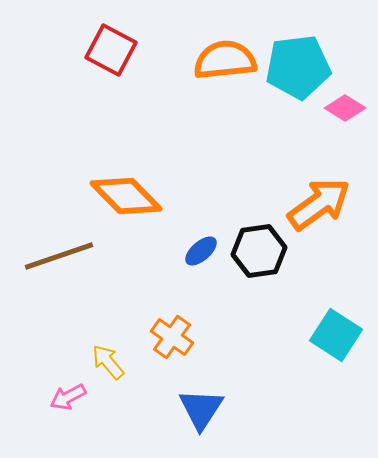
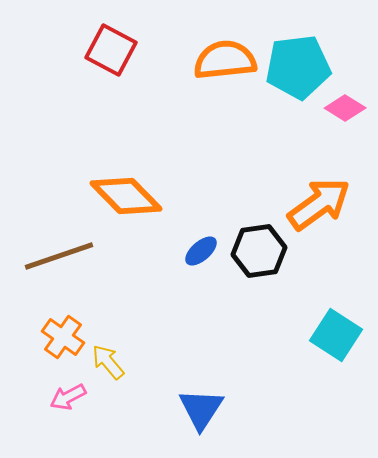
orange cross: moved 109 px left
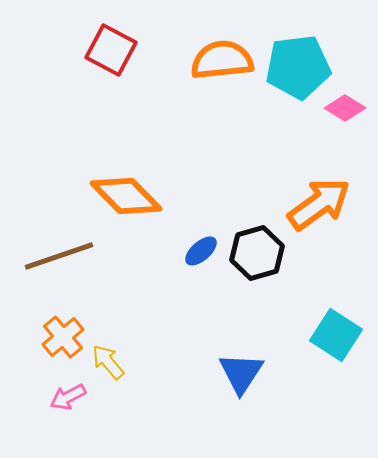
orange semicircle: moved 3 px left
black hexagon: moved 2 px left, 2 px down; rotated 8 degrees counterclockwise
orange cross: rotated 15 degrees clockwise
blue triangle: moved 40 px right, 36 px up
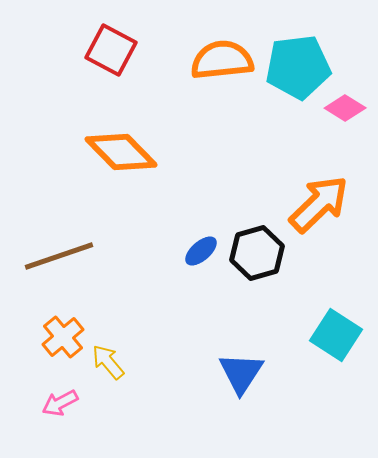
orange diamond: moved 5 px left, 44 px up
orange arrow: rotated 8 degrees counterclockwise
pink arrow: moved 8 px left, 6 px down
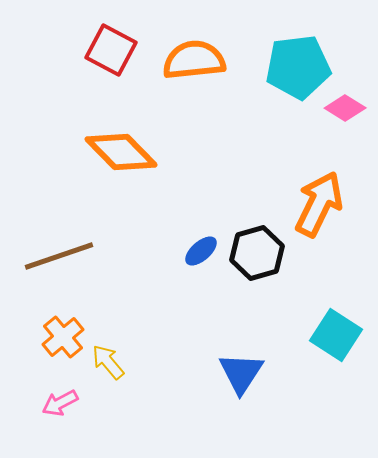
orange semicircle: moved 28 px left
orange arrow: rotated 20 degrees counterclockwise
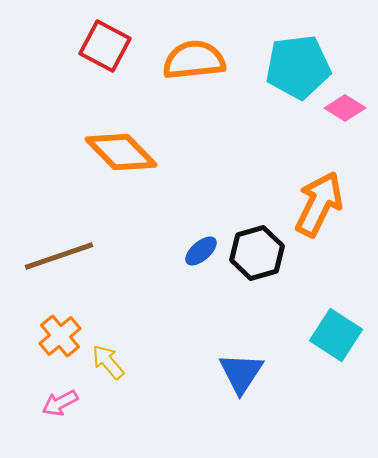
red square: moved 6 px left, 4 px up
orange cross: moved 3 px left, 1 px up
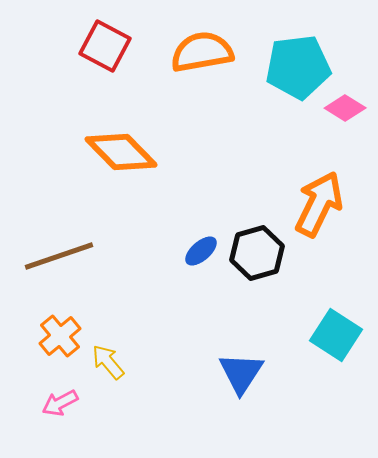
orange semicircle: moved 8 px right, 8 px up; rotated 4 degrees counterclockwise
